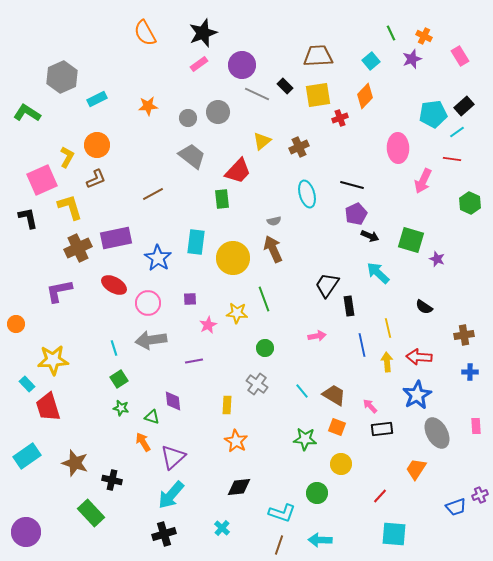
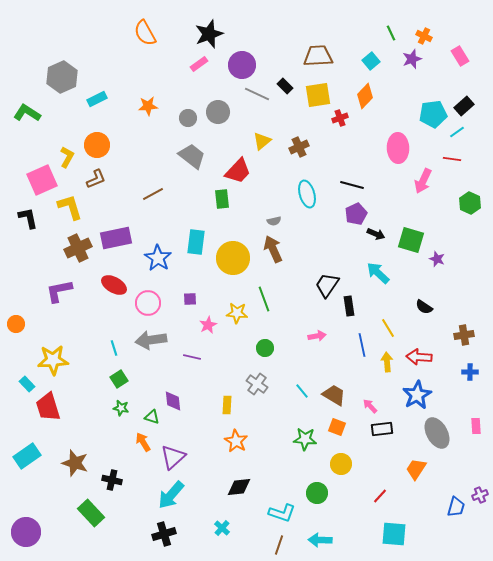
black star at (203, 33): moved 6 px right, 1 px down
black arrow at (370, 236): moved 6 px right, 2 px up
yellow line at (388, 328): rotated 18 degrees counterclockwise
purple line at (194, 361): moved 2 px left, 4 px up; rotated 24 degrees clockwise
blue trapezoid at (456, 507): rotated 55 degrees counterclockwise
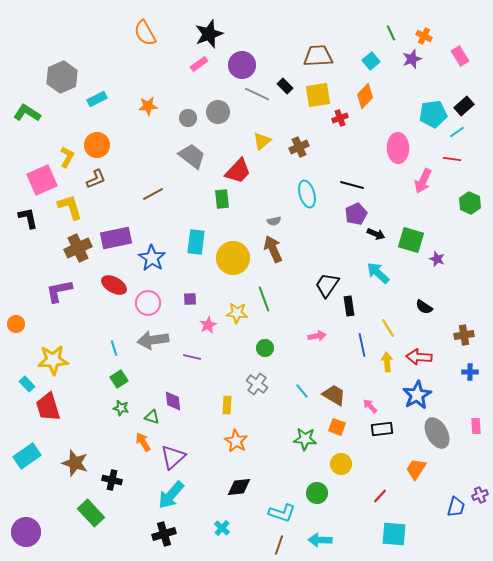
blue star at (158, 258): moved 6 px left
gray arrow at (151, 340): moved 2 px right
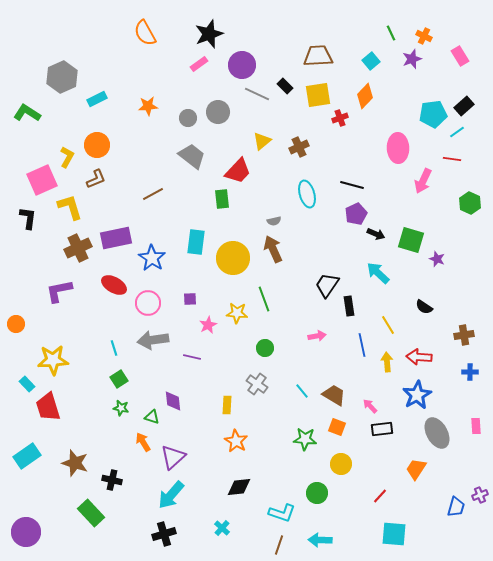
black L-shape at (28, 218): rotated 20 degrees clockwise
yellow line at (388, 328): moved 3 px up
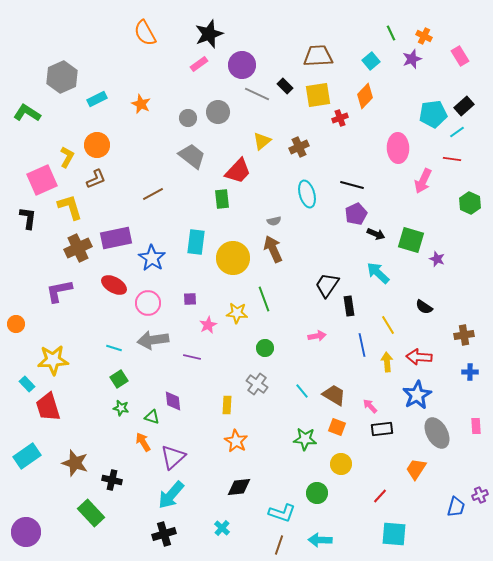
orange star at (148, 106): moved 7 px left, 2 px up; rotated 30 degrees clockwise
cyan line at (114, 348): rotated 56 degrees counterclockwise
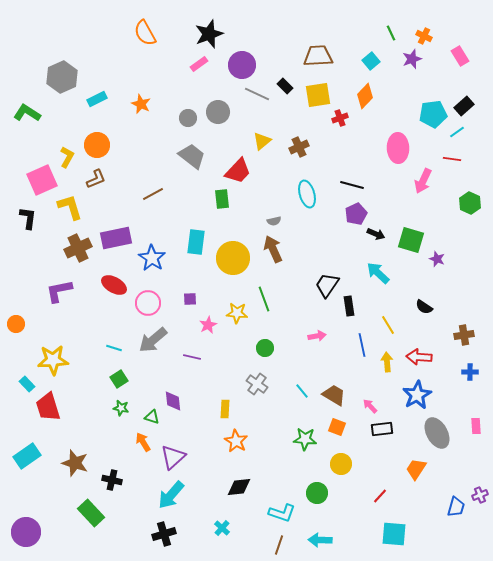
gray arrow at (153, 340): rotated 32 degrees counterclockwise
yellow rectangle at (227, 405): moved 2 px left, 4 px down
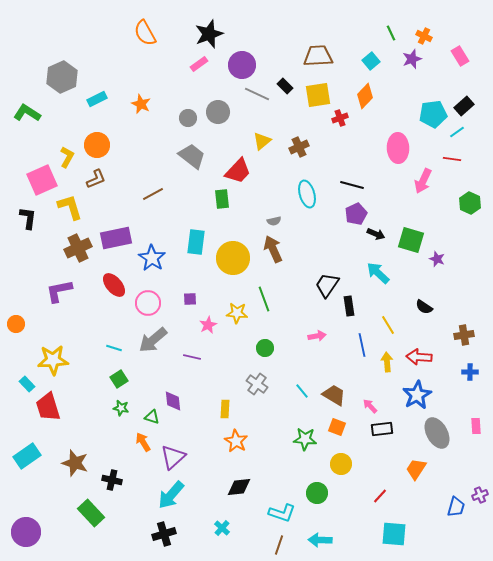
red ellipse at (114, 285): rotated 20 degrees clockwise
